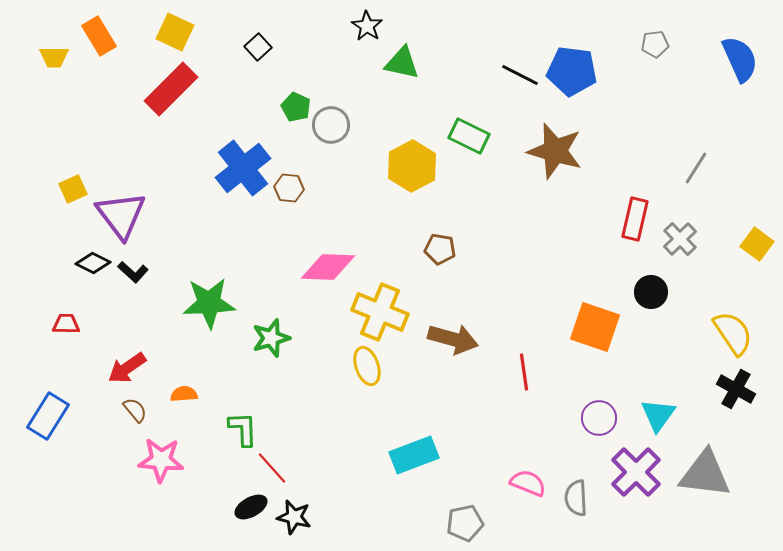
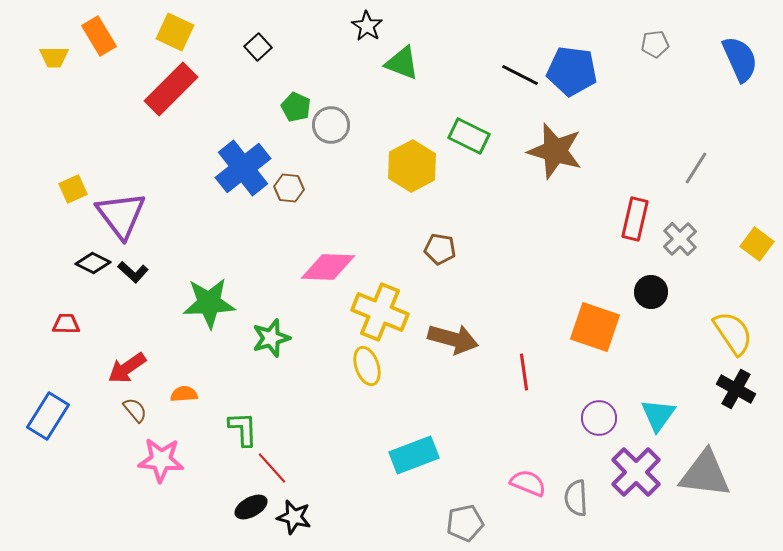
green triangle at (402, 63): rotated 9 degrees clockwise
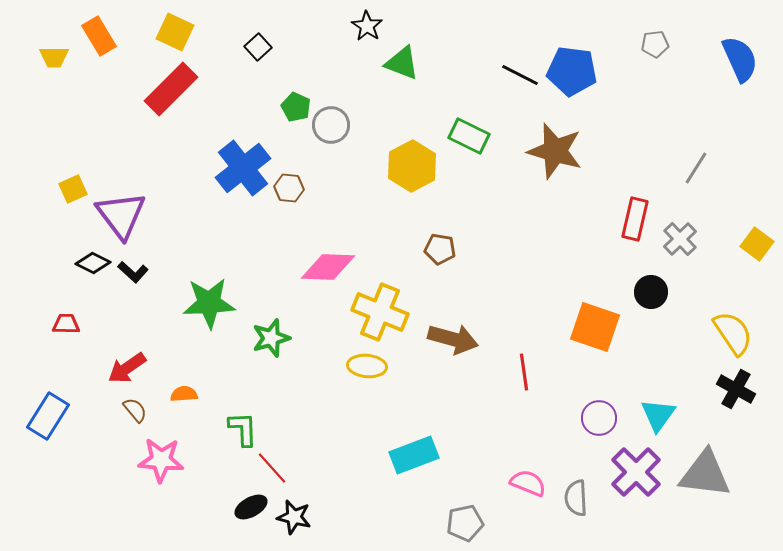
yellow ellipse at (367, 366): rotated 66 degrees counterclockwise
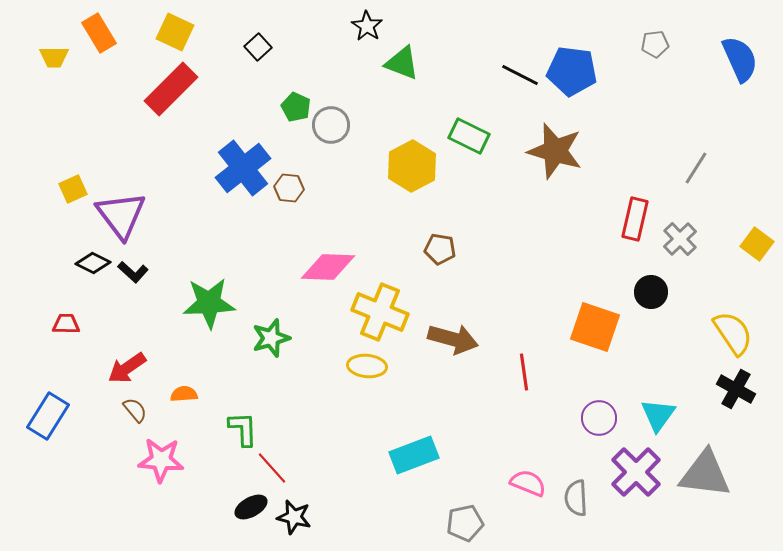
orange rectangle at (99, 36): moved 3 px up
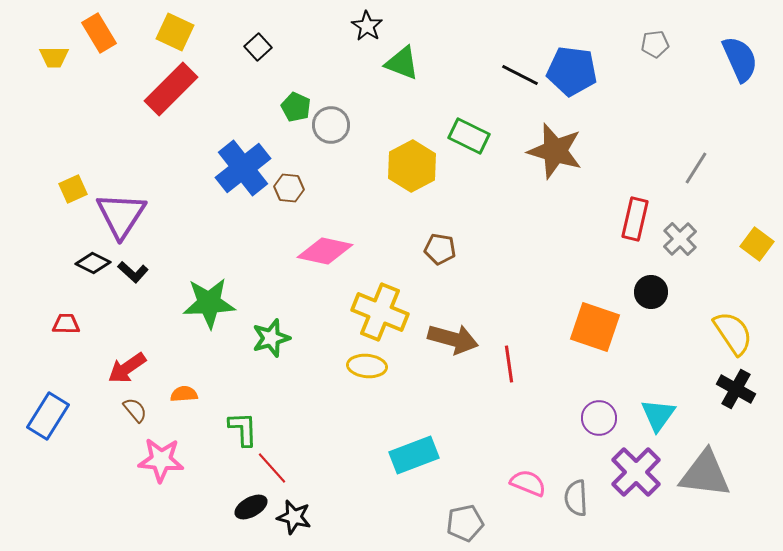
purple triangle at (121, 215): rotated 10 degrees clockwise
pink diamond at (328, 267): moved 3 px left, 16 px up; rotated 10 degrees clockwise
red line at (524, 372): moved 15 px left, 8 px up
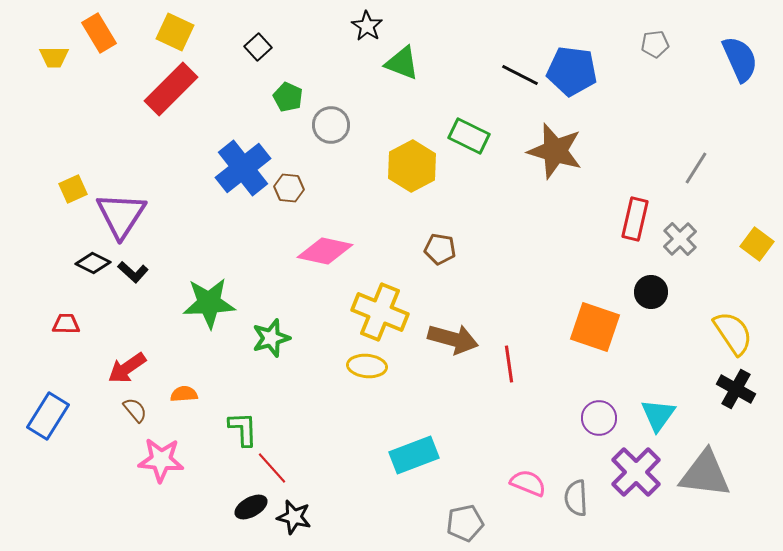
green pentagon at (296, 107): moved 8 px left, 10 px up
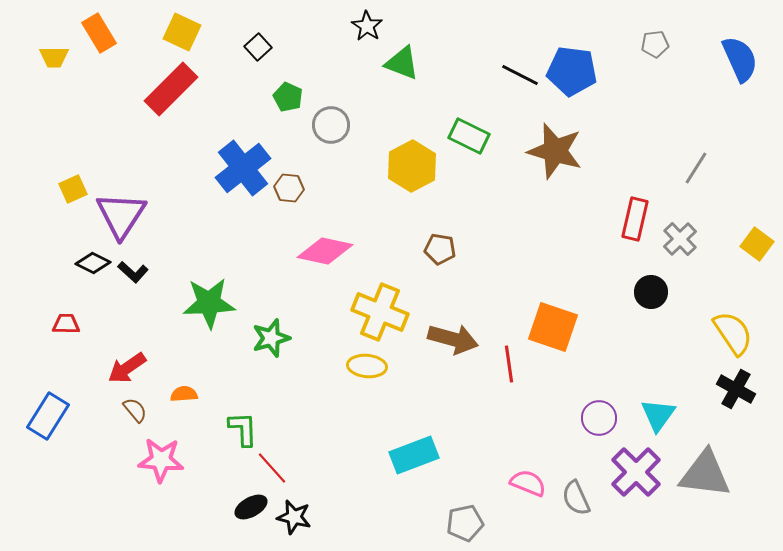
yellow square at (175, 32): moved 7 px right
orange square at (595, 327): moved 42 px left
gray semicircle at (576, 498): rotated 21 degrees counterclockwise
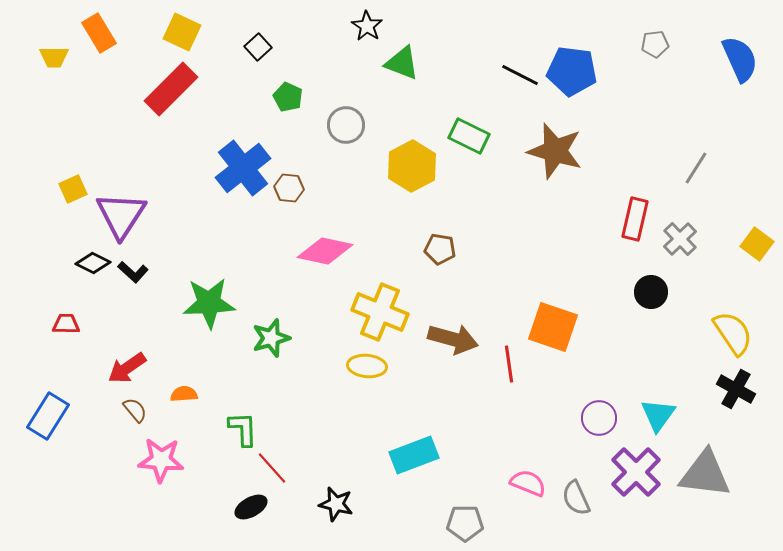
gray circle at (331, 125): moved 15 px right
black star at (294, 517): moved 42 px right, 13 px up
gray pentagon at (465, 523): rotated 12 degrees clockwise
